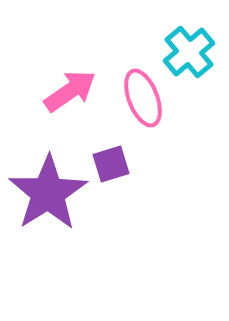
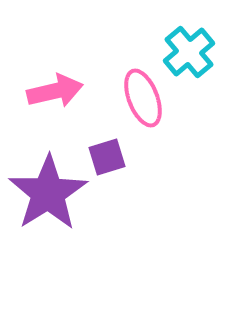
pink arrow: moved 15 px left; rotated 22 degrees clockwise
purple square: moved 4 px left, 7 px up
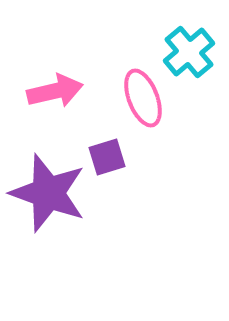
purple star: rotated 20 degrees counterclockwise
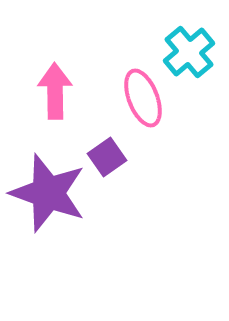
pink arrow: rotated 78 degrees counterclockwise
purple square: rotated 18 degrees counterclockwise
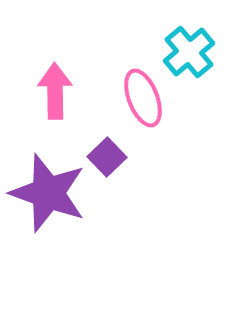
purple square: rotated 9 degrees counterclockwise
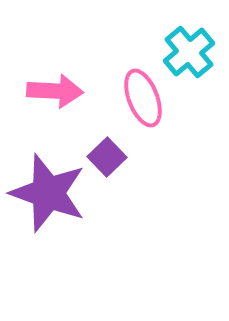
pink arrow: rotated 94 degrees clockwise
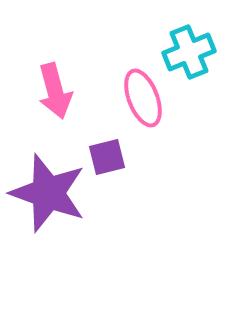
cyan cross: rotated 18 degrees clockwise
pink arrow: rotated 72 degrees clockwise
purple square: rotated 30 degrees clockwise
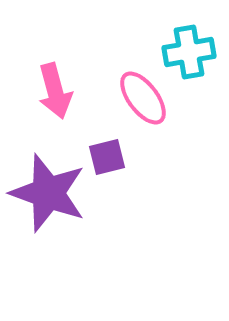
cyan cross: rotated 12 degrees clockwise
pink ellipse: rotated 16 degrees counterclockwise
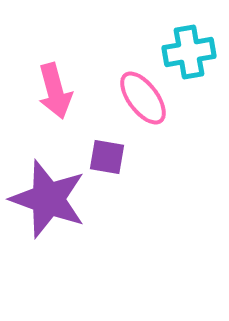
purple square: rotated 24 degrees clockwise
purple star: moved 6 px down
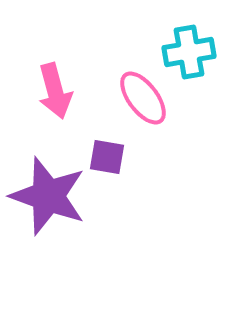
purple star: moved 3 px up
